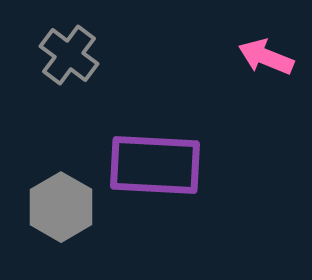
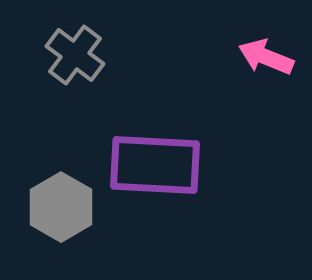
gray cross: moved 6 px right
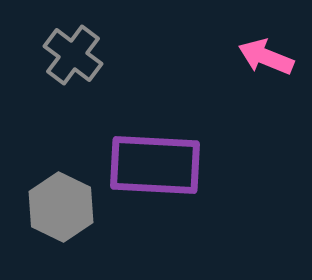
gray cross: moved 2 px left
gray hexagon: rotated 4 degrees counterclockwise
